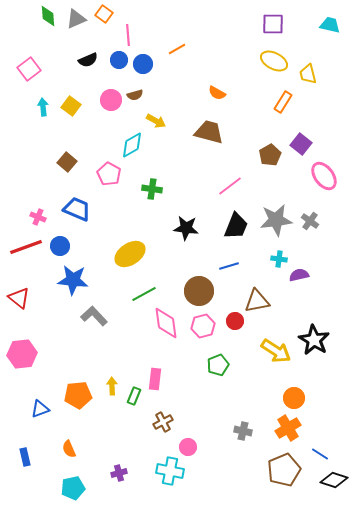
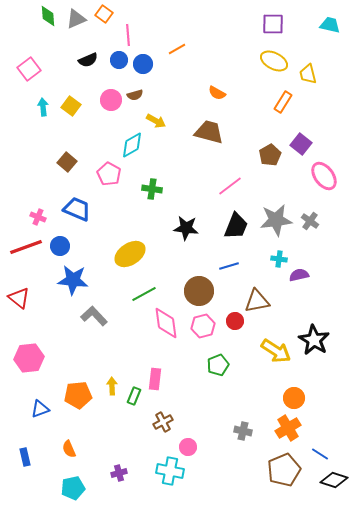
pink hexagon at (22, 354): moved 7 px right, 4 px down
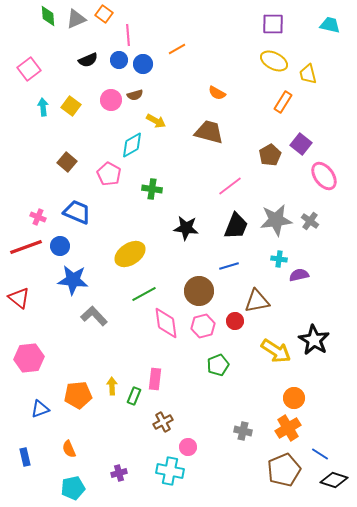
blue trapezoid at (77, 209): moved 3 px down
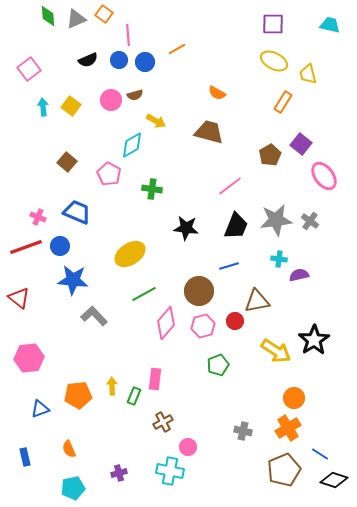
blue circle at (143, 64): moved 2 px right, 2 px up
pink diamond at (166, 323): rotated 48 degrees clockwise
black star at (314, 340): rotated 8 degrees clockwise
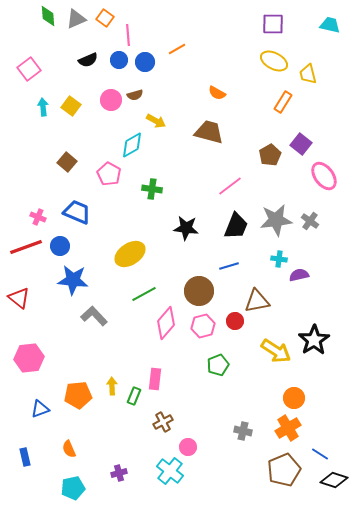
orange square at (104, 14): moved 1 px right, 4 px down
cyan cross at (170, 471): rotated 28 degrees clockwise
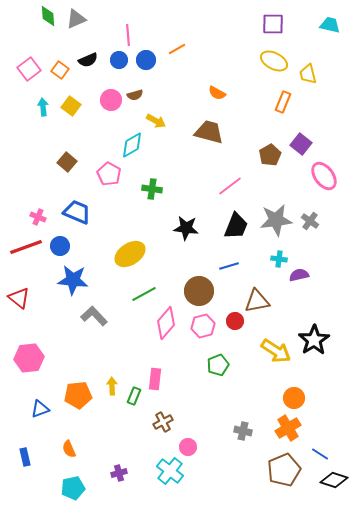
orange square at (105, 18): moved 45 px left, 52 px down
blue circle at (145, 62): moved 1 px right, 2 px up
orange rectangle at (283, 102): rotated 10 degrees counterclockwise
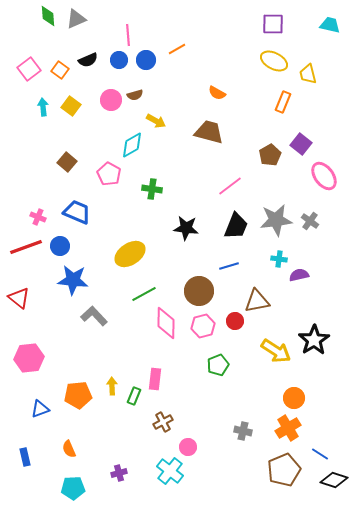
pink diamond at (166, 323): rotated 40 degrees counterclockwise
cyan pentagon at (73, 488): rotated 10 degrees clockwise
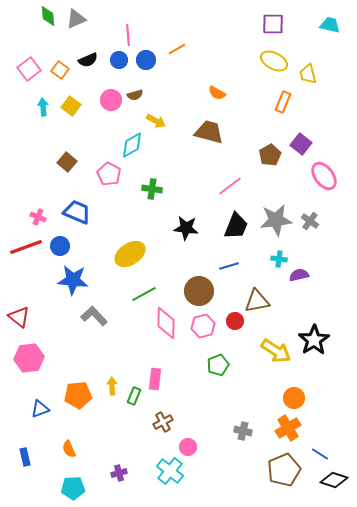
red triangle at (19, 298): moved 19 px down
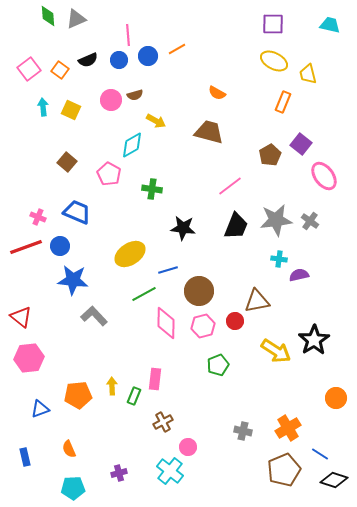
blue circle at (146, 60): moved 2 px right, 4 px up
yellow square at (71, 106): moved 4 px down; rotated 12 degrees counterclockwise
black star at (186, 228): moved 3 px left
blue line at (229, 266): moved 61 px left, 4 px down
red triangle at (19, 317): moved 2 px right
orange circle at (294, 398): moved 42 px right
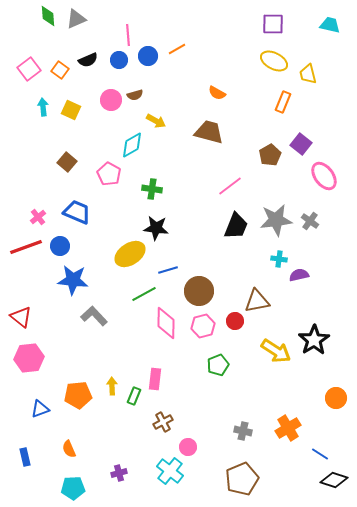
pink cross at (38, 217): rotated 28 degrees clockwise
black star at (183, 228): moved 27 px left
brown pentagon at (284, 470): moved 42 px left, 9 px down
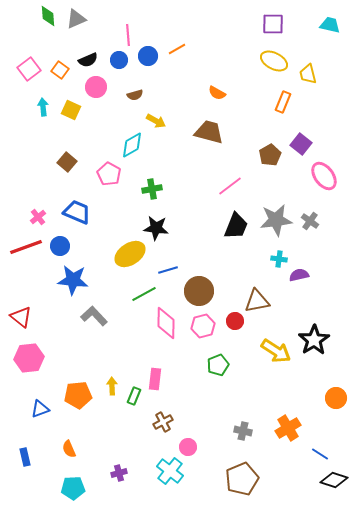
pink circle at (111, 100): moved 15 px left, 13 px up
green cross at (152, 189): rotated 18 degrees counterclockwise
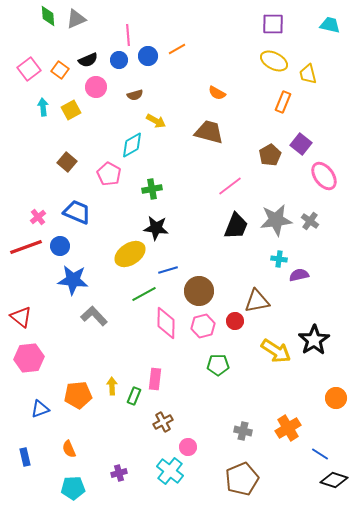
yellow square at (71, 110): rotated 36 degrees clockwise
green pentagon at (218, 365): rotated 20 degrees clockwise
